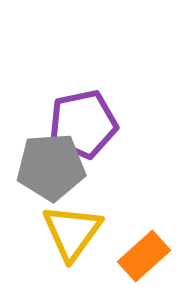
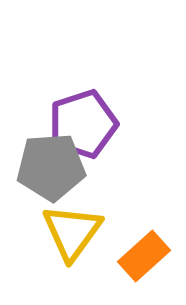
purple pentagon: rotated 6 degrees counterclockwise
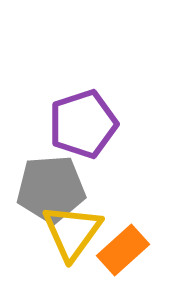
gray pentagon: moved 22 px down
orange rectangle: moved 21 px left, 6 px up
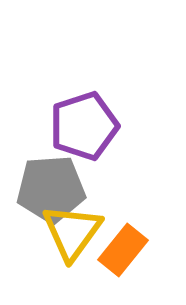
purple pentagon: moved 1 px right, 2 px down
orange rectangle: rotated 9 degrees counterclockwise
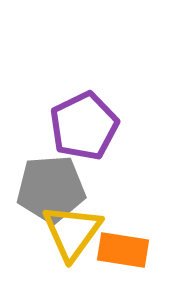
purple pentagon: rotated 8 degrees counterclockwise
orange rectangle: rotated 60 degrees clockwise
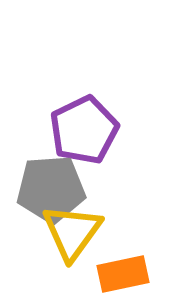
purple pentagon: moved 4 px down
orange rectangle: moved 24 px down; rotated 21 degrees counterclockwise
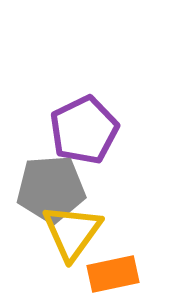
orange rectangle: moved 10 px left
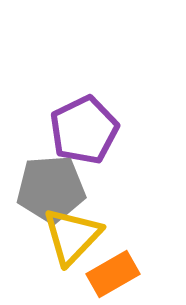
yellow triangle: moved 4 px down; rotated 8 degrees clockwise
orange rectangle: rotated 18 degrees counterclockwise
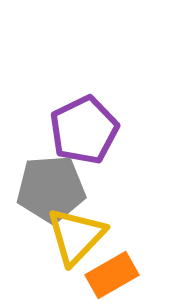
yellow triangle: moved 4 px right
orange rectangle: moved 1 px left, 1 px down
